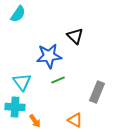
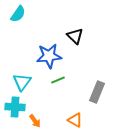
cyan triangle: rotated 12 degrees clockwise
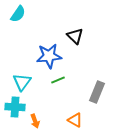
orange arrow: rotated 16 degrees clockwise
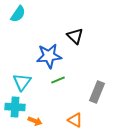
orange arrow: rotated 48 degrees counterclockwise
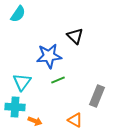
gray rectangle: moved 4 px down
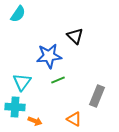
orange triangle: moved 1 px left, 1 px up
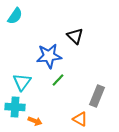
cyan semicircle: moved 3 px left, 2 px down
green line: rotated 24 degrees counterclockwise
orange triangle: moved 6 px right
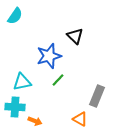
blue star: rotated 10 degrees counterclockwise
cyan triangle: rotated 42 degrees clockwise
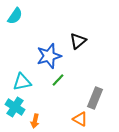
black triangle: moved 3 px right, 5 px down; rotated 36 degrees clockwise
gray rectangle: moved 2 px left, 2 px down
cyan cross: rotated 30 degrees clockwise
orange arrow: rotated 80 degrees clockwise
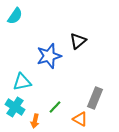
green line: moved 3 px left, 27 px down
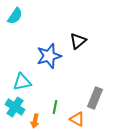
green line: rotated 32 degrees counterclockwise
orange triangle: moved 3 px left
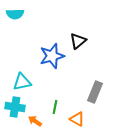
cyan semicircle: moved 2 px up; rotated 54 degrees clockwise
blue star: moved 3 px right
gray rectangle: moved 6 px up
cyan cross: rotated 24 degrees counterclockwise
orange arrow: rotated 112 degrees clockwise
